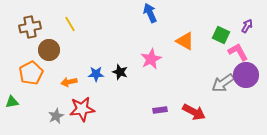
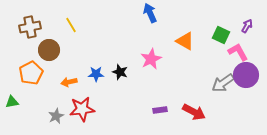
yellow line: moved 1 px right, 1 px down
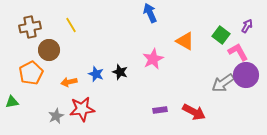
green square: rotated 12 degrees clockwise
pink star: moved 2 px right
blue star: rotated 21 degrees clockwise
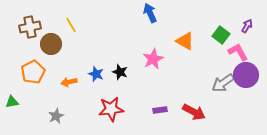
brown circle: moved 2 px right, 6 px up
orange pentagon: moved 2 px right, 1 px up
red star: moved 29 px right
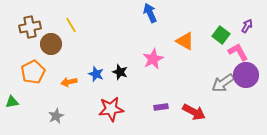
purple rectangle: moved 1 px right, 3 px up
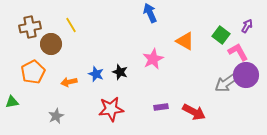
gray arrow: moved 3 px right
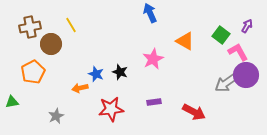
orange arrow: moved 11 px right, 6 px down
purple rectangle: moved 7 px left, 5 px up
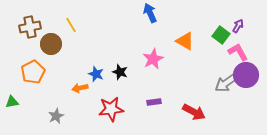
purple arrow: moved 9 px left
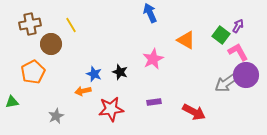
brown cross: moved 3 px up
orange triangle: moved 1 px right, 1 px up
blue star: moved 2 px left
orange arrow: moved 3 px right, 3 px down
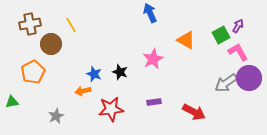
green square: rotated 24 degrees clockwise
purple circle: moved 3 px right, 3 px down
